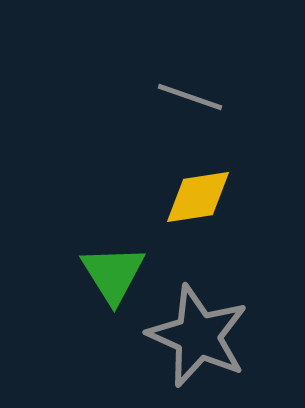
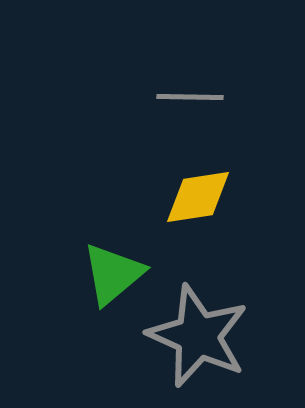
gray line: rotated 18 degrees counterclockwise
green triangle: rotated 22 degrees clockwise
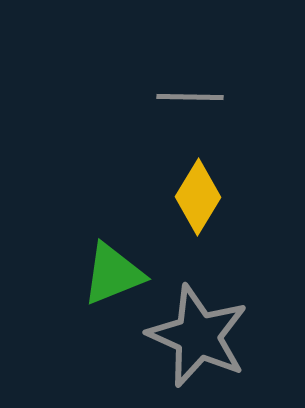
yellow diamond: rotated 50 degrees counterclockwise
green triangle: rotated 18 degrees clockwise
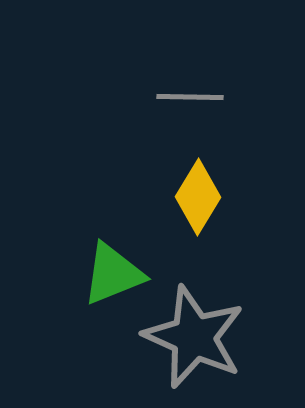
gray star: moved 4 px left, 1 px down
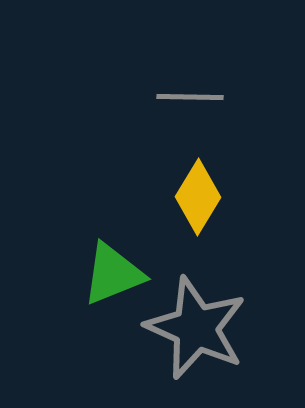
gray star: moved 2 px right, 9 px up
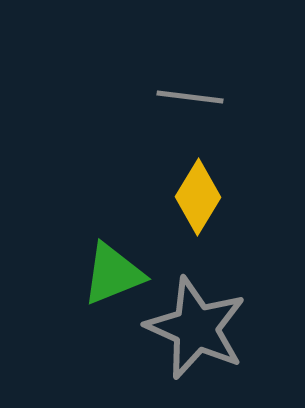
gray line: rotated 6 degrees clockwise
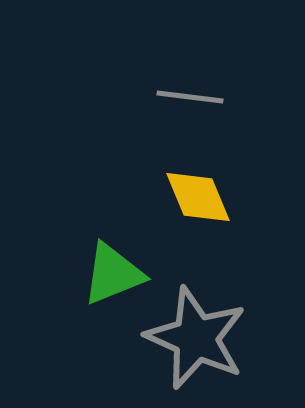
yellow diamond: rotated 54 degrees counterclockwise
gray star: moved 10 px down
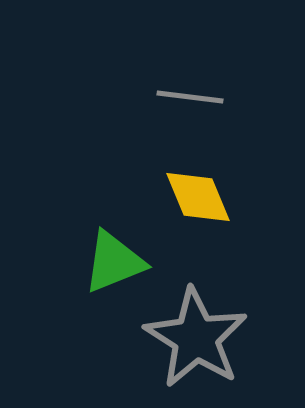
green triangle: moved 1 px right, 12 px up
gray star: rotated 8 degrees clockwise
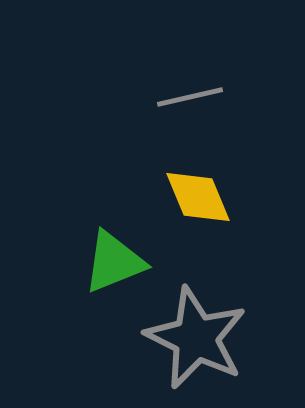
gray line: rotated 20 degrees counterclockwise
gray star: rotated 6 degrees counterclockwise
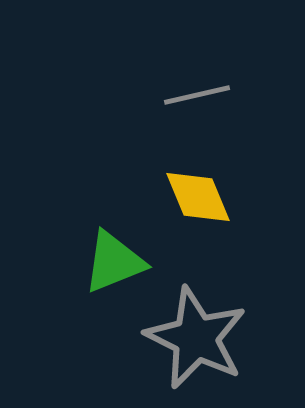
gray line: moved 7 px right, 2 px up
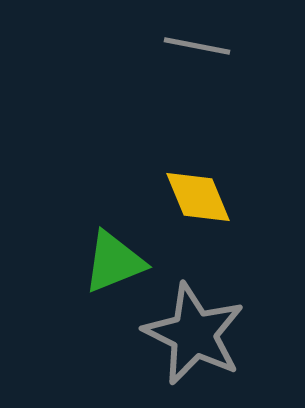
gray line: moved 49 px up; rotated 24 degrees clockwise
gray star: moved 2 px left, 4 px up
